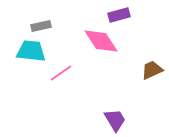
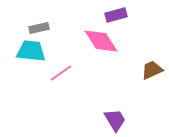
purple rectangle: moved 3 px left
gray rectangle: moved 2 px left, 2 px down
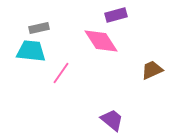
pink line: rotated 20 degrees counterclockwise
purple trapezoid: moved 3 px left; rotated 20 degrees counterclockwise
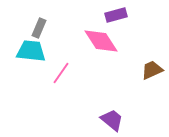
gray rectangle: rotated 54 degrees counterclockwise
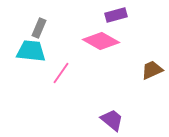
pink diamond: rotated 27 degrees counterclockwise
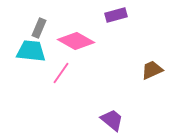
pink diamond: moved 25 px left
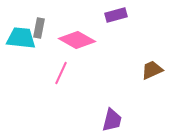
gray rectangle: rotated 12 degrees counterclockwise
pink diamond: moved 1 px right, 1 px up
cyan trapezoid: moved 10 px left, 13 px up
pink line: rotated 10 degrees counterclockwise
purple trapezoid: rotated 65 degrees clockwise
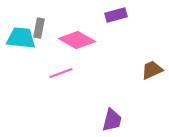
pink line: rotated 45 degrees clockwise
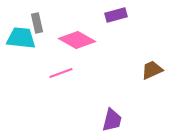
gray rectangle: moved 2 px left, 5 px up; rotated 24 degrees counterclockwise
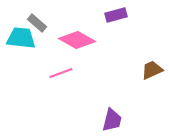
gray rectangle: rotated 36 degrees counterclockwise
